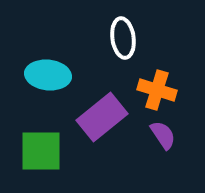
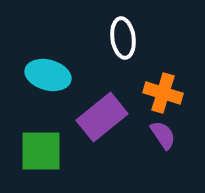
cyan ellipse: rotated 9 degrees clockwise
orange cross: moved 6 px right, 3 px down
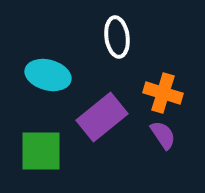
white ellipse: moved 6 px left, 1 px up
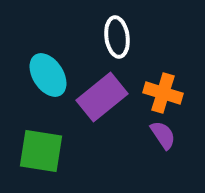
cyan ellipse: rotated 42 degrees clockwise
purple rectangle: moved 20 px up
green square: rotated 9 degrees clockwise
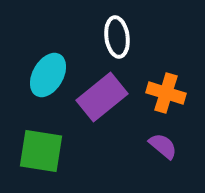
cyan ellipse: rotated 63 degrees clockwise
orange cross: moved 3 px right
purple semicircle: moved 11 px down; rotated 16 degrees counterclockwise
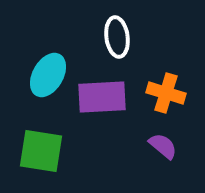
purple rectangle: rotated 36 degrees clockwise
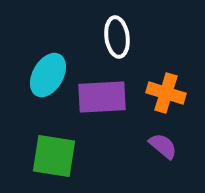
green square: moved 13 px right, 5 px down
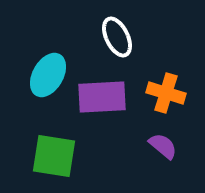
white ellipse: rotated 18 degrees counterclockwise
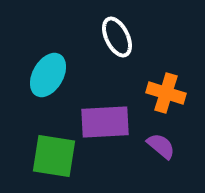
purple rectangle: moved 3 px right, 25 px down
purple semicircle: moved 2 px left
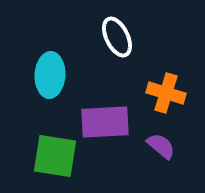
cyan ellipse: moved 2 px right; rotated 27 degrees counterclockwise
green square: moved 1 px right
